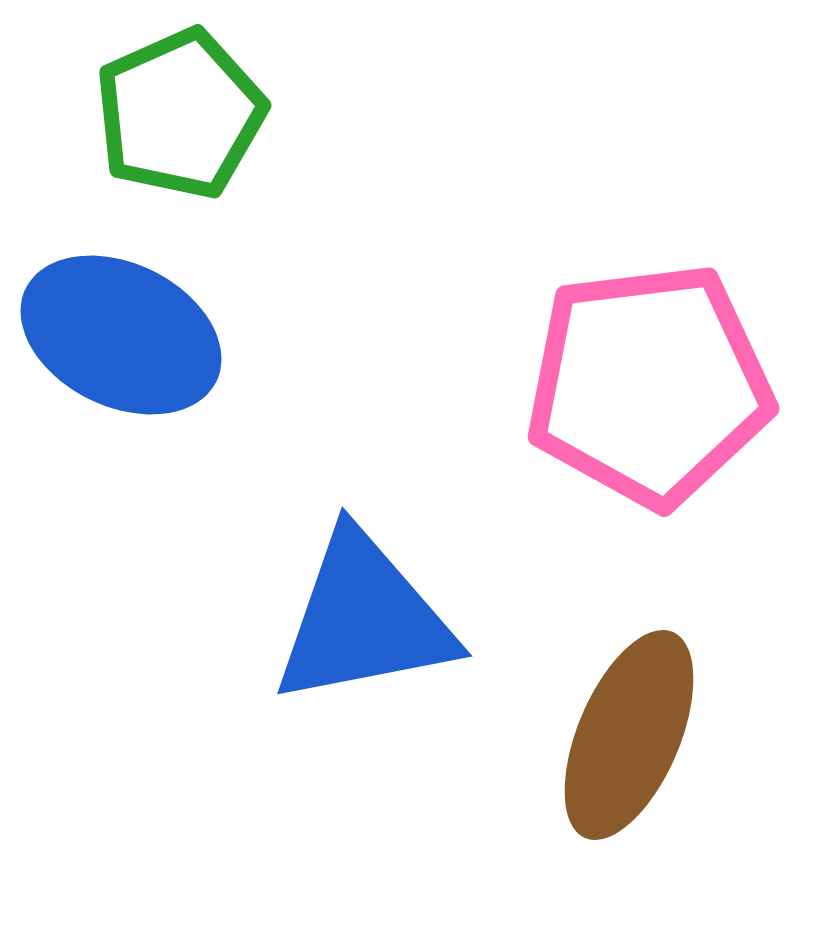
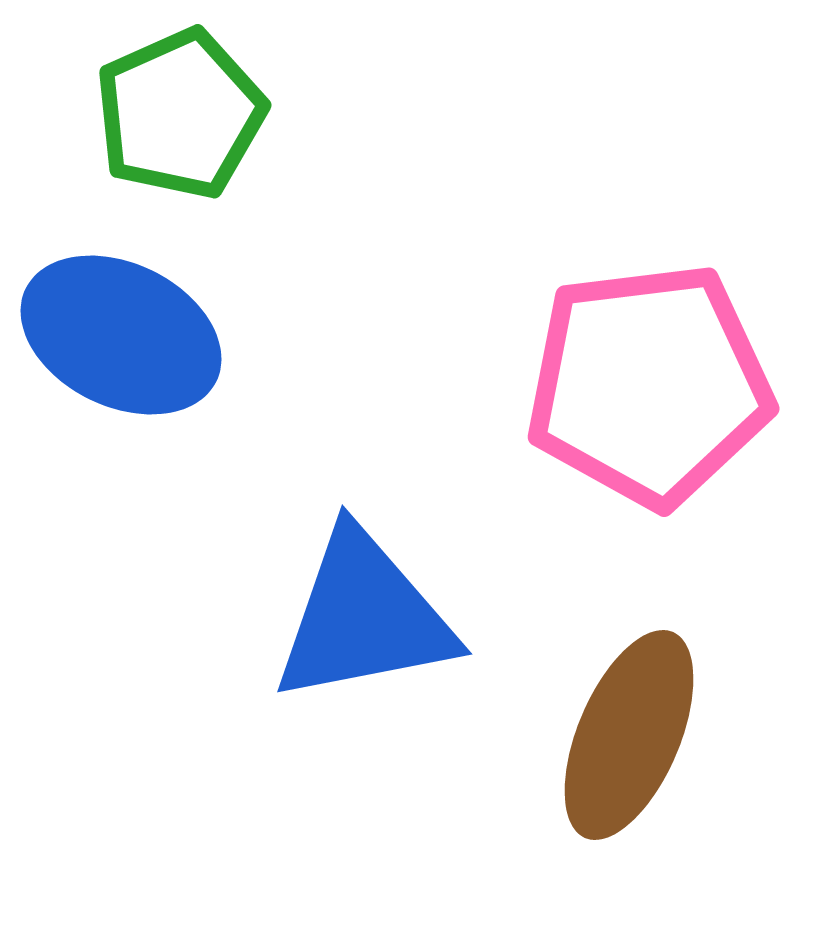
blue triangle: moved 2 px up
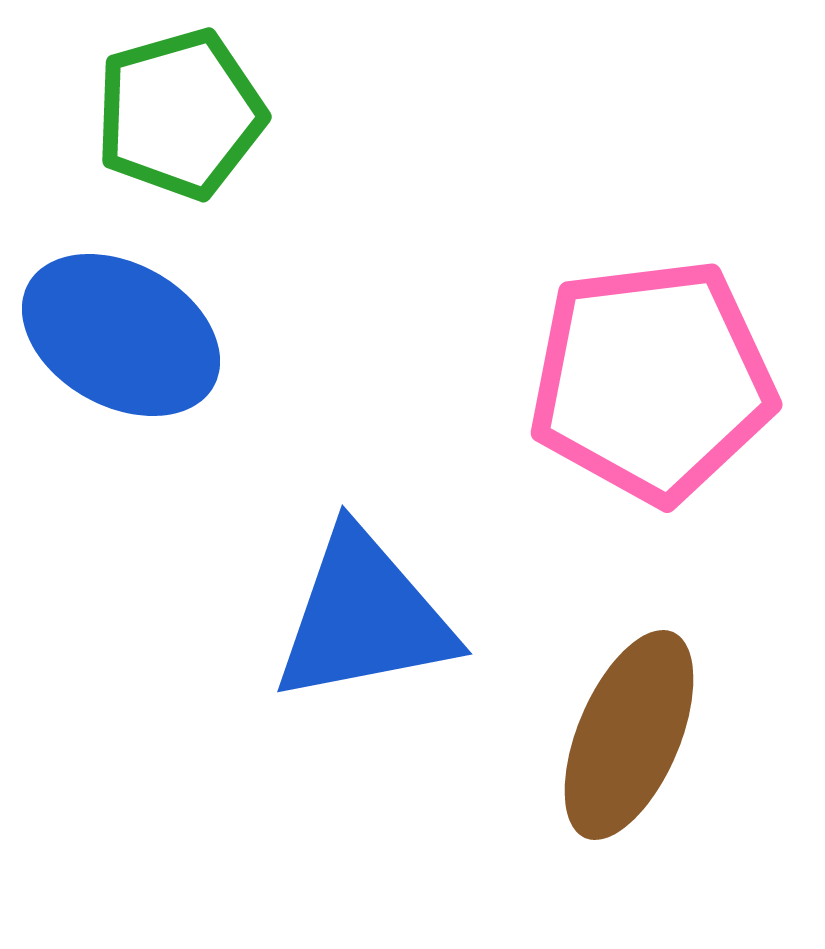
green pentagon: rotated 8 degrees clockwise
blue ellipse: rotated 3 degrees clockwise
pink pentagon: moved 3 px right, 4 px up
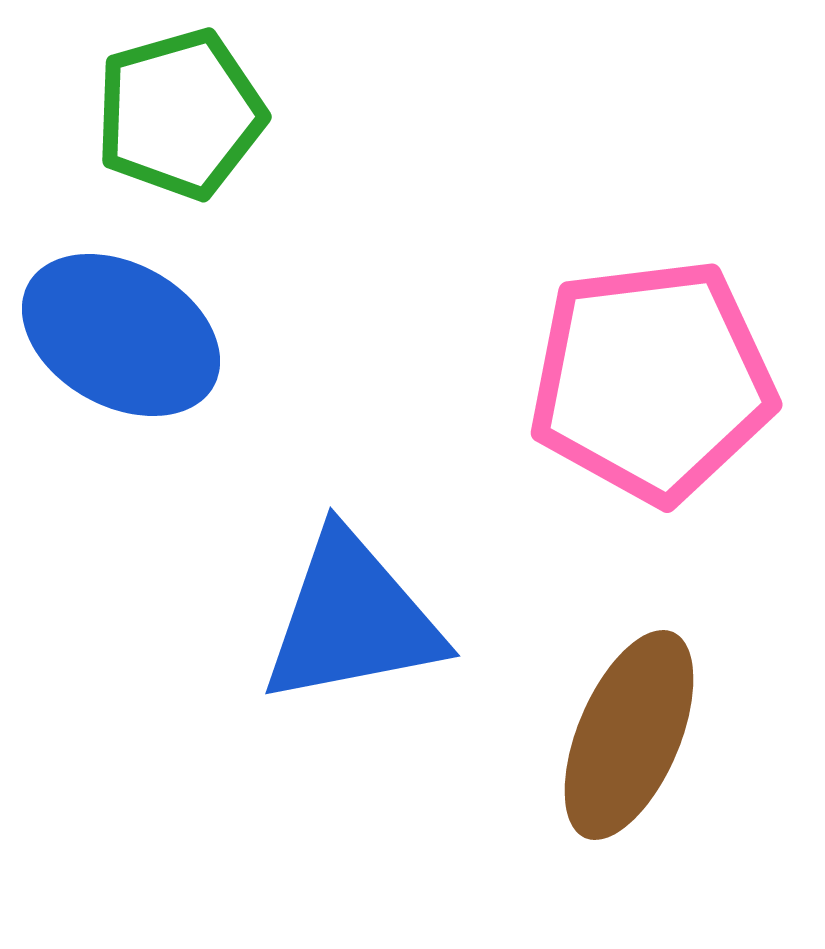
blue triangle: moved 12 px left, 2 px down
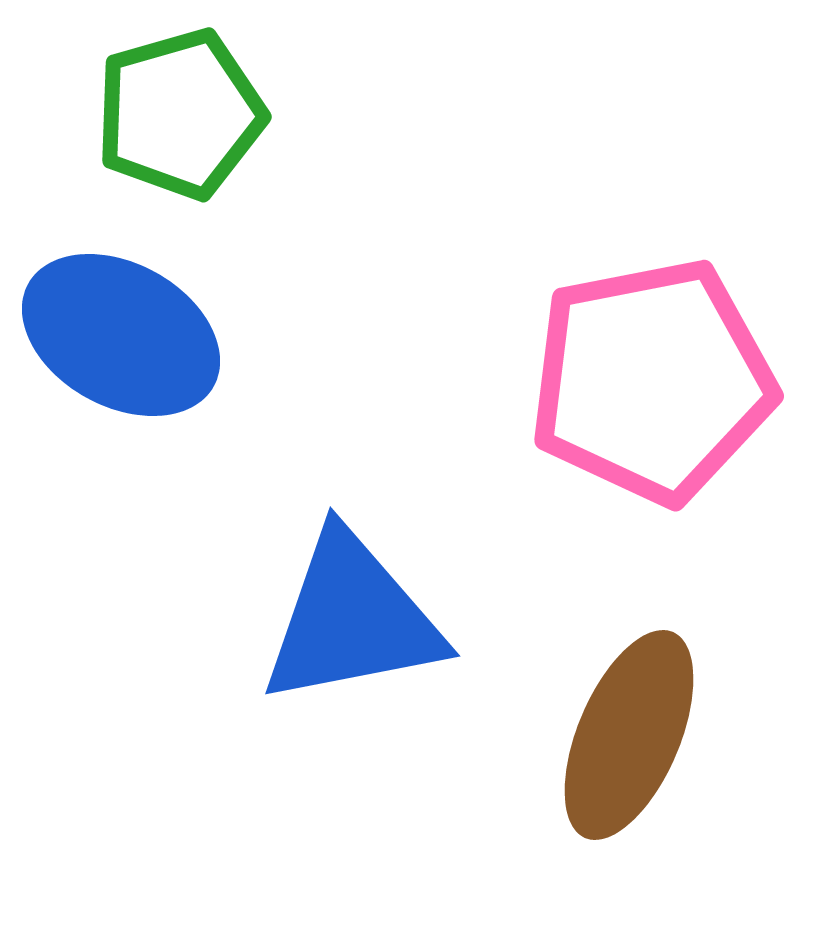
pink pentagon: rotated 4 degrees counterclockwise
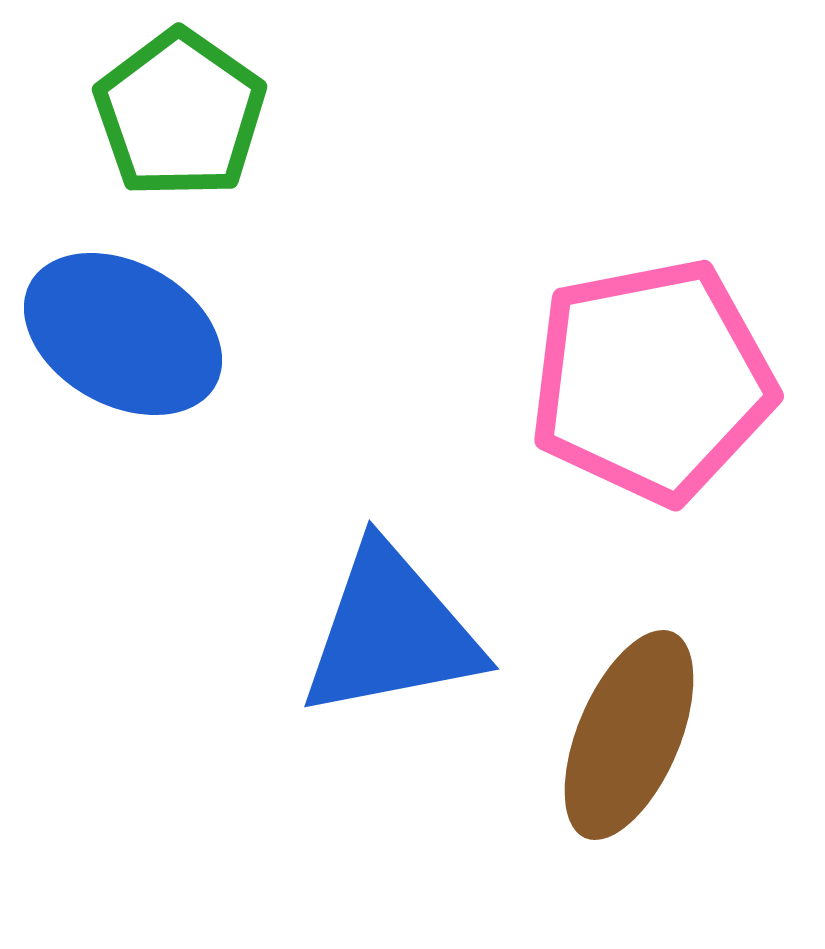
green pentagon: rotated 21 degrees counterclockwise
blue ellipse: moved 2 px right, 1 px up
blue triangle: moved 39 px right, 13 px down
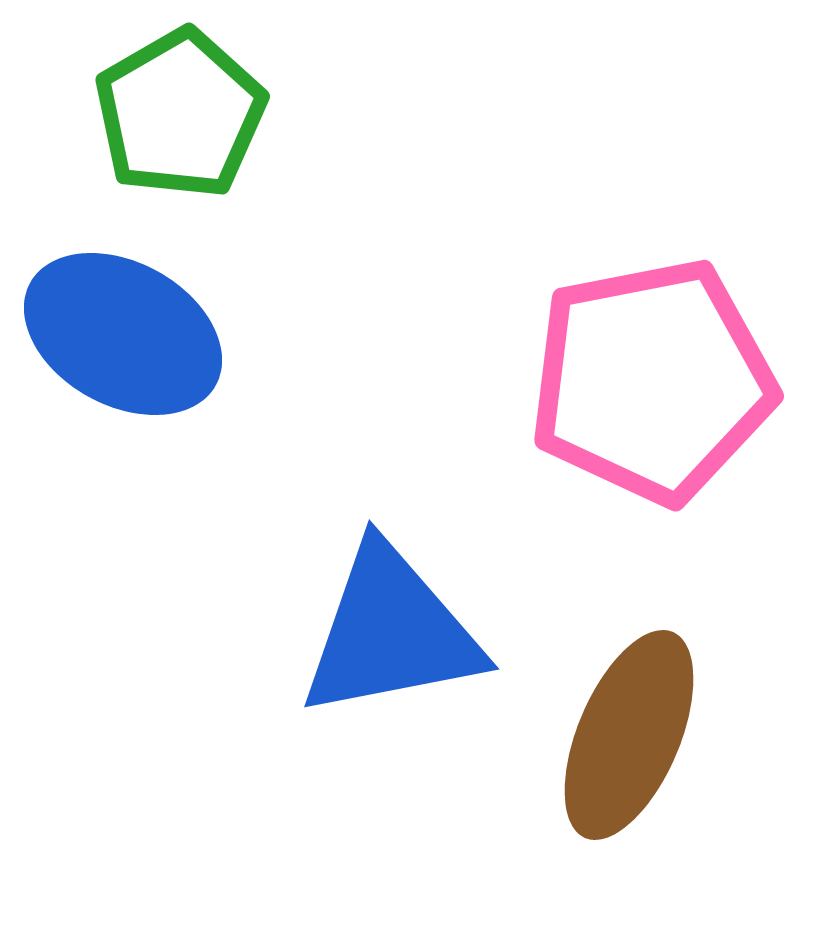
green pentagon: rotated 7 degrees clockwise
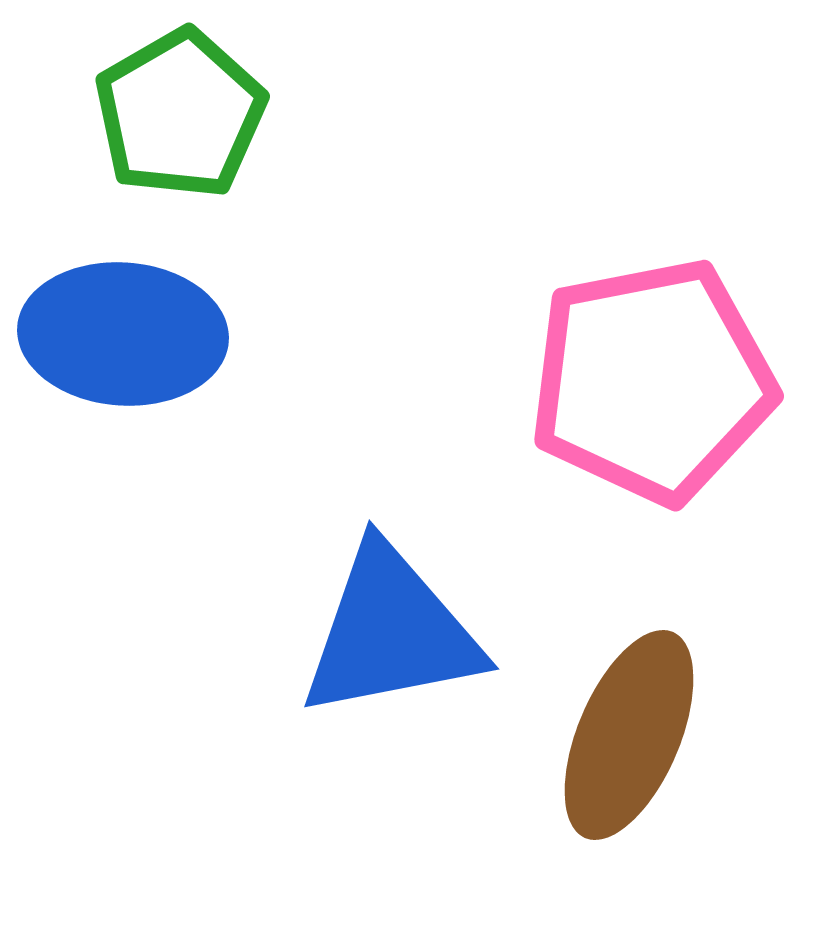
blue ellipse: rotated 25 degrees counterclockwise
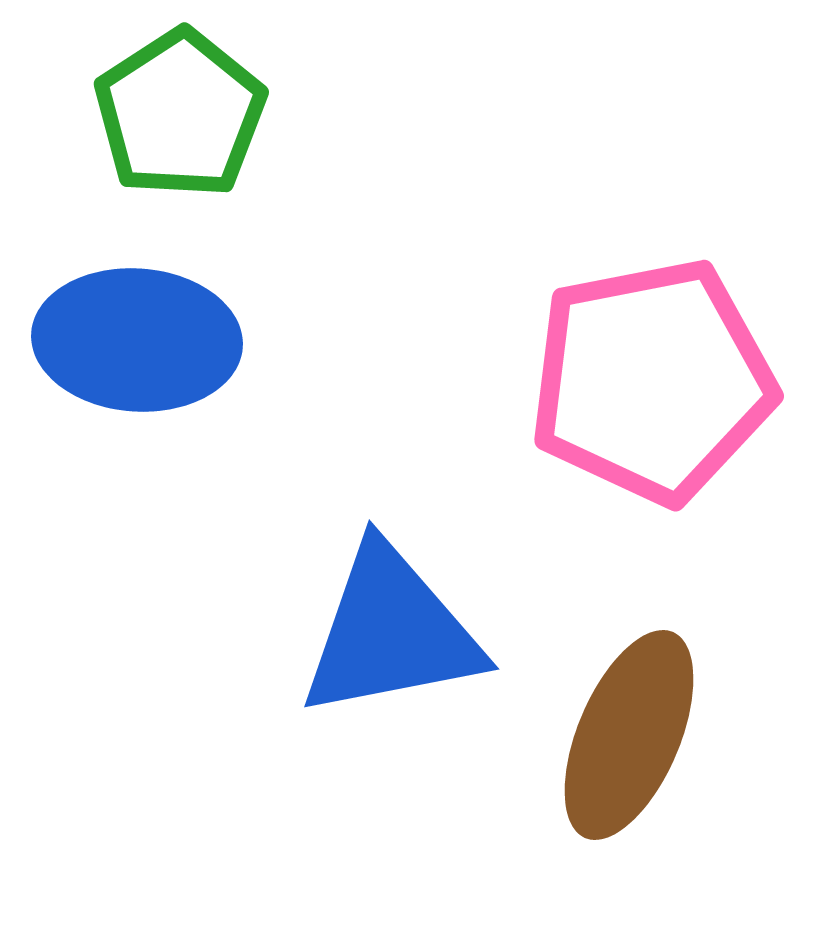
green pentagon: rotated 3 degrees counterclockwise
blue ellipse: moved 14 px right, 6 px down
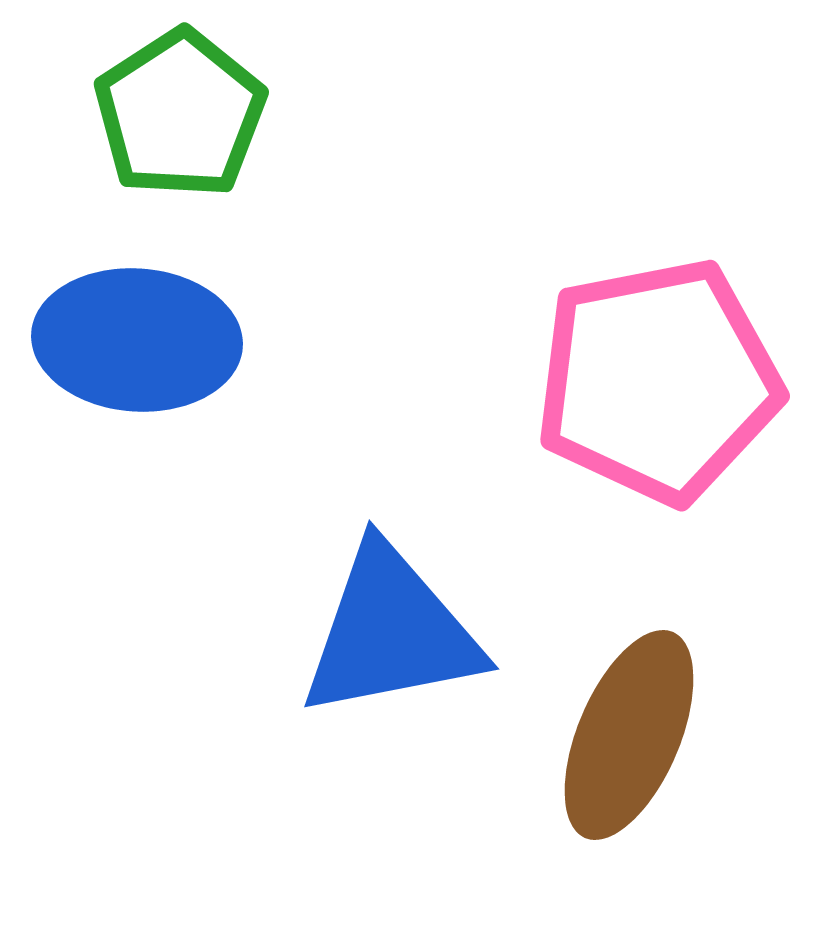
pink pentagon: moved 6 px right
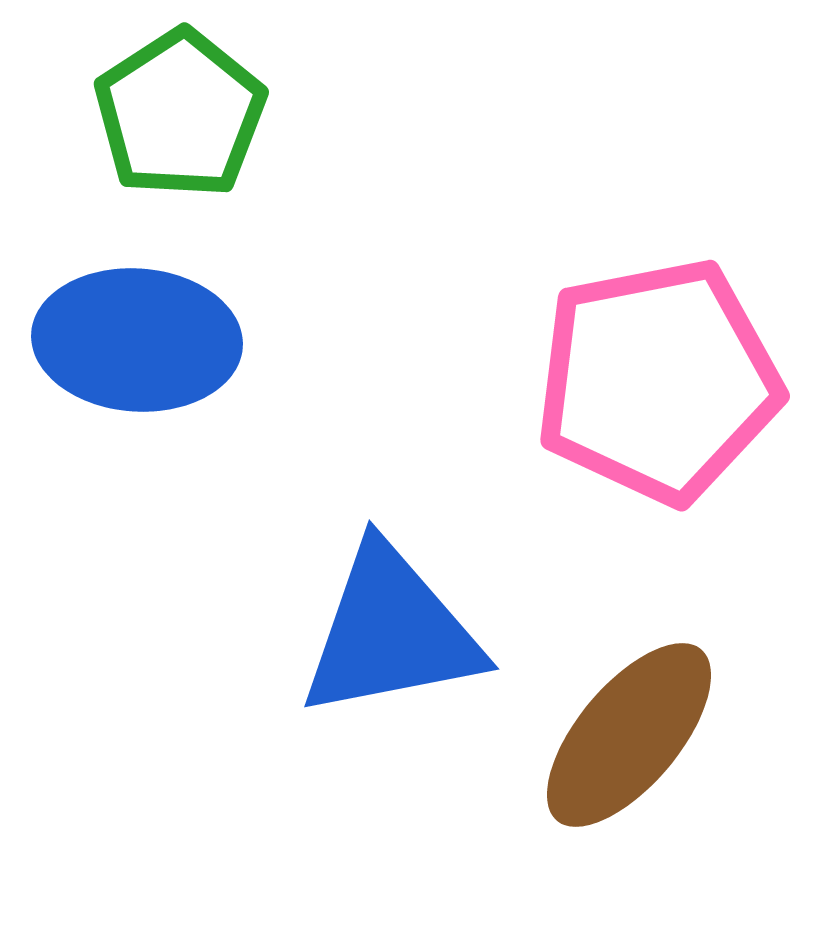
brown ellipse: rotated 17 degrees clockwise
